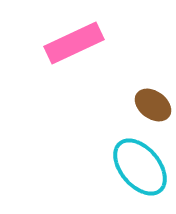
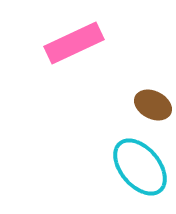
brown ellipse: rotated 9 degrees counterclockwise
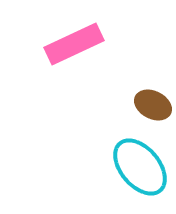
pink rectangle: moved 1 px down
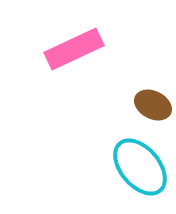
pink rectangle: moved 5 px down
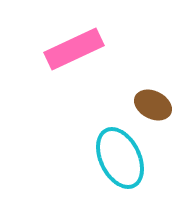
cyan ellipse: moved 20 px left, 9 px up; rotated 14 degrees clockwise
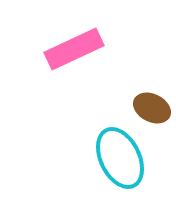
brown ellipse: moved 1 px left, 3 px down
